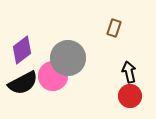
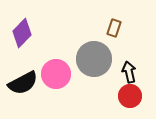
purple diamond: moved 17 px up; rotated 8 degrees counterclockwise
gray circle: moved 26 px right, 1 px down
pink circle: moved 3 px right, 2 px up
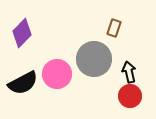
pink circle: moved 1 px right
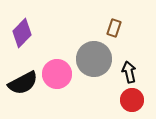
red circle: moved 2 px right, 4 px down
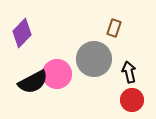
black semicircle: moved 10 px right, 1 px up
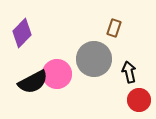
red circle: moved 7 px right
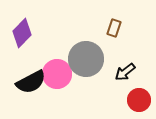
gray circle: moved 8 px left
black arrow: moved 4 px left; rotated 115 degrees counterclockwise
black semicircle: moved 2 px left
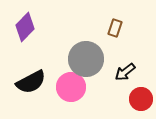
brown rectangle: moved 1 px right
purple diamond: moved 3 px right, 6 px up
pink circle: moved 14 px right, 13 px down
red circle: moved 2 px right, 1 px up
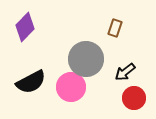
red circle: moved 7 px left, 1 px up
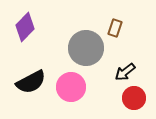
gray circle: moved 11 px up
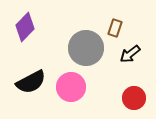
black arrow: moved 5 px right, 18 px up
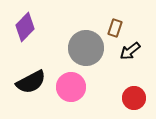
black arrow: moved 3 px up
